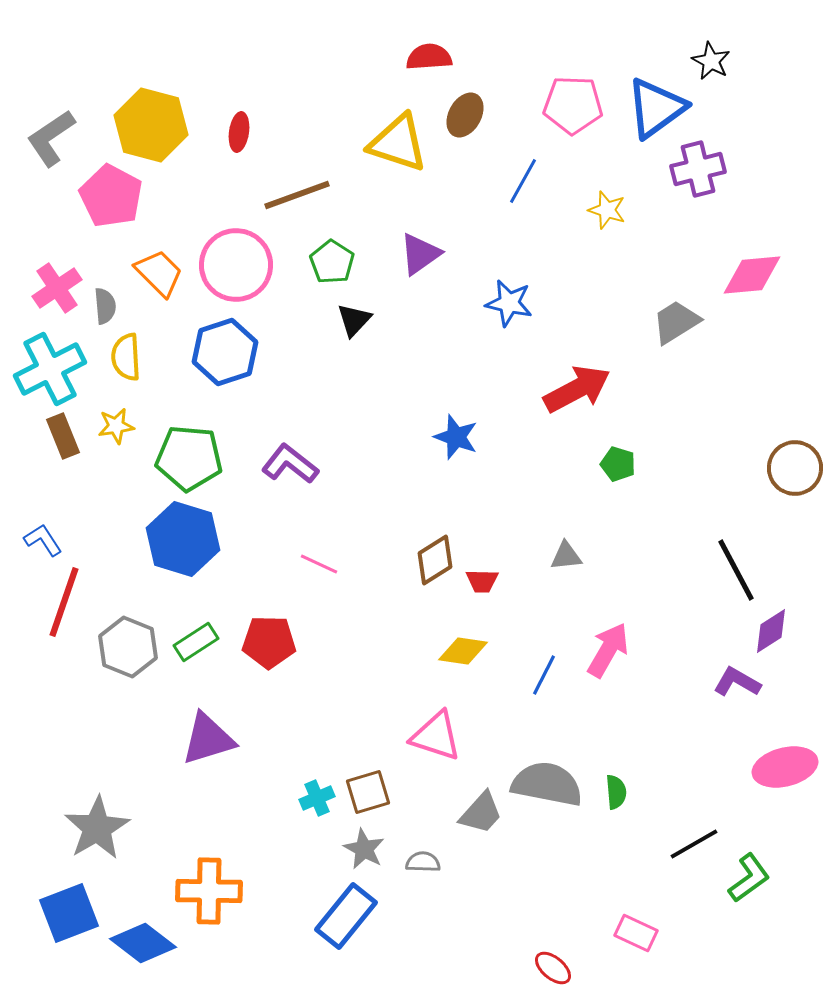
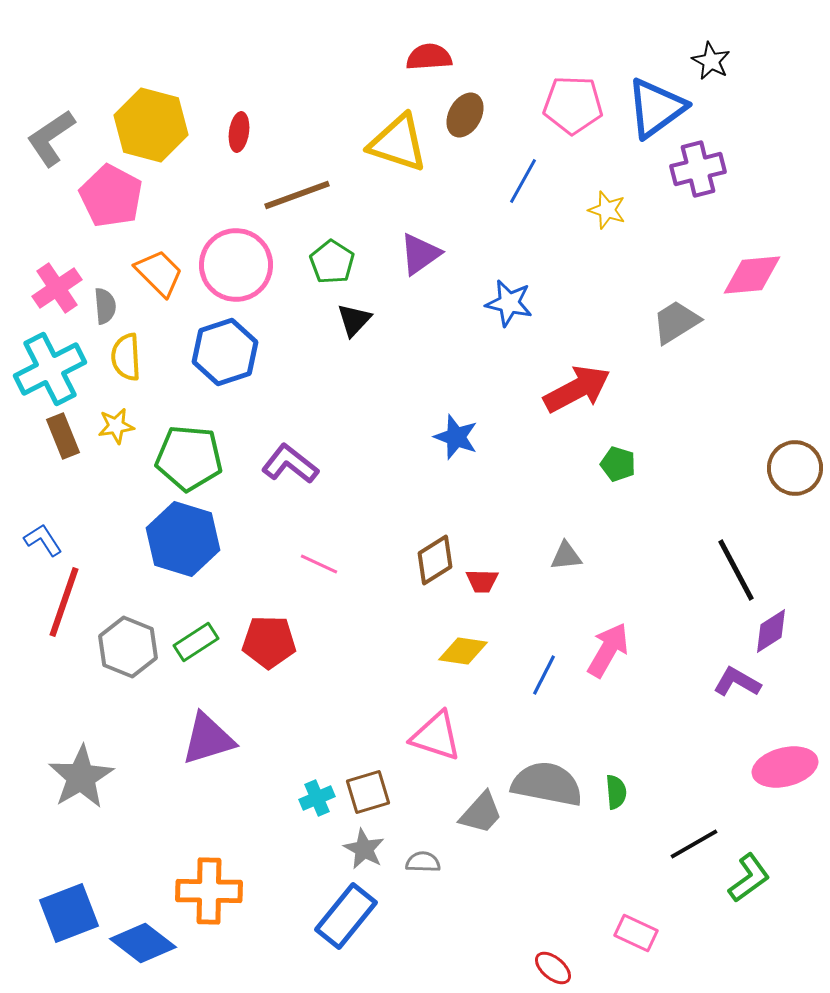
gray star at (97, 828): moved 16 px left, 51 px up
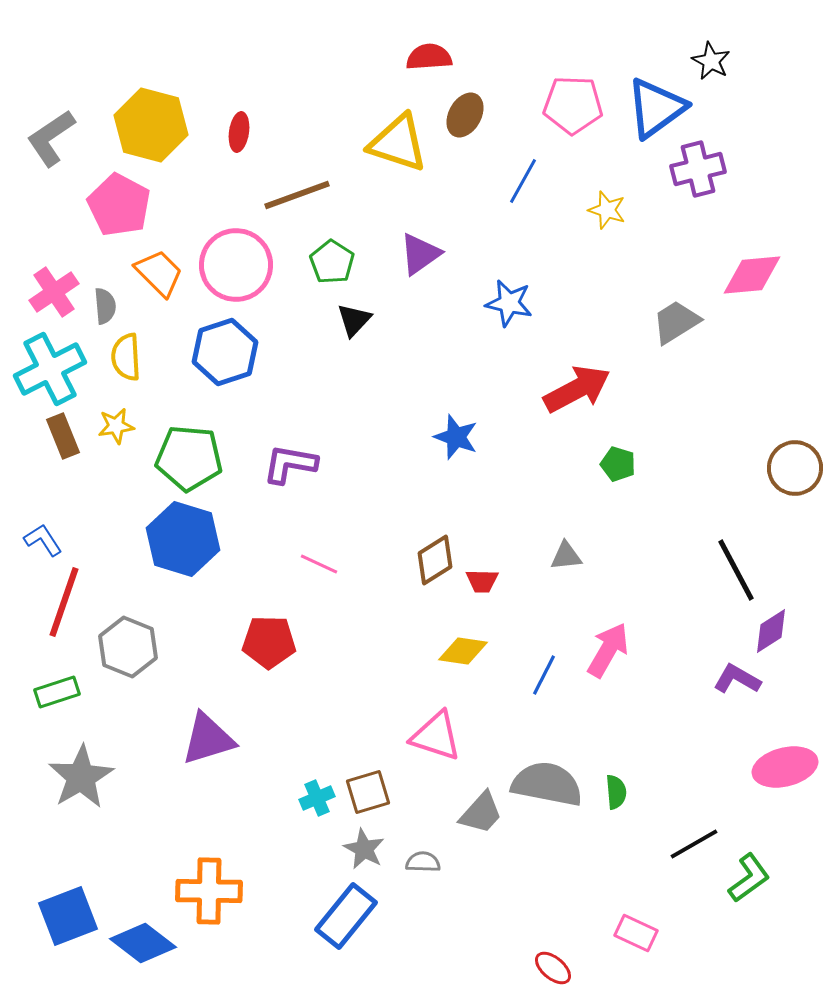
pink pentagon at (111, 196): moved 8 px right, 9 px down
pink cross at (57, 288): moved 3 px left, 4 px down
purple L-shape at (290, 464): rotated 28 degrees counterclockwise
green rectangle at (196, 642): moved 139 px left, 50 px down; rotated 15 degrees clockwise
purple L-shape at (737, 682): moved 3 px up
blue square at (69, 913): moved 1 px left, 3 px down
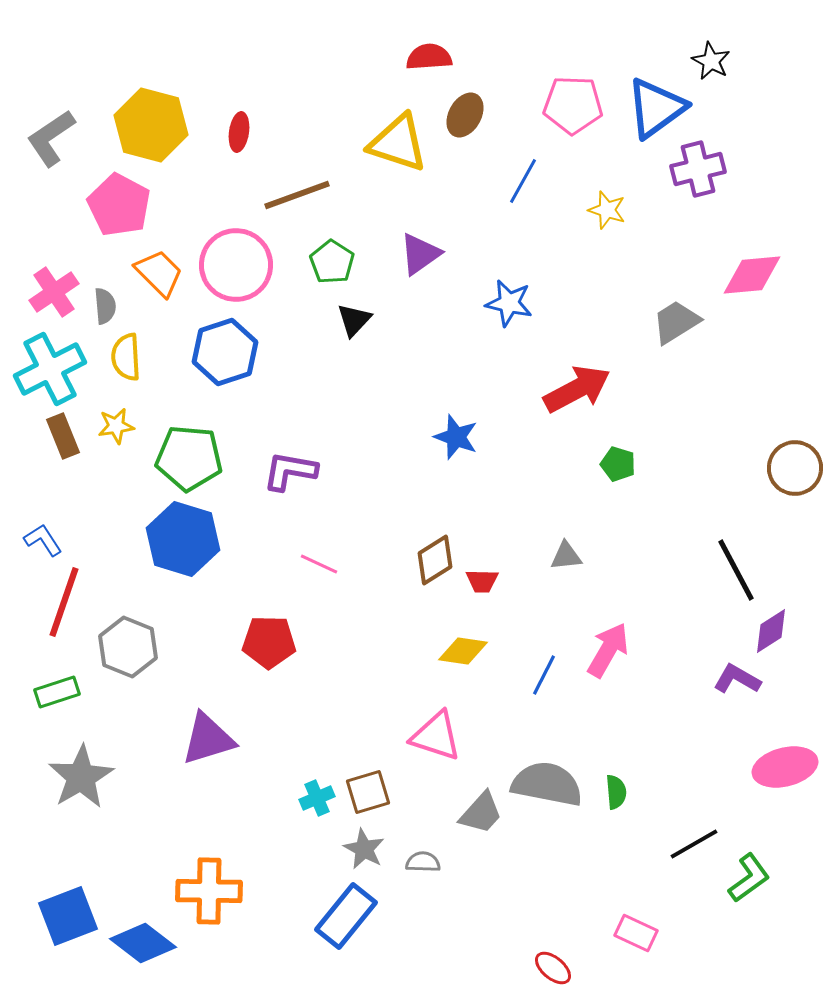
purple L-shape at (290, 464): moved 7 px down
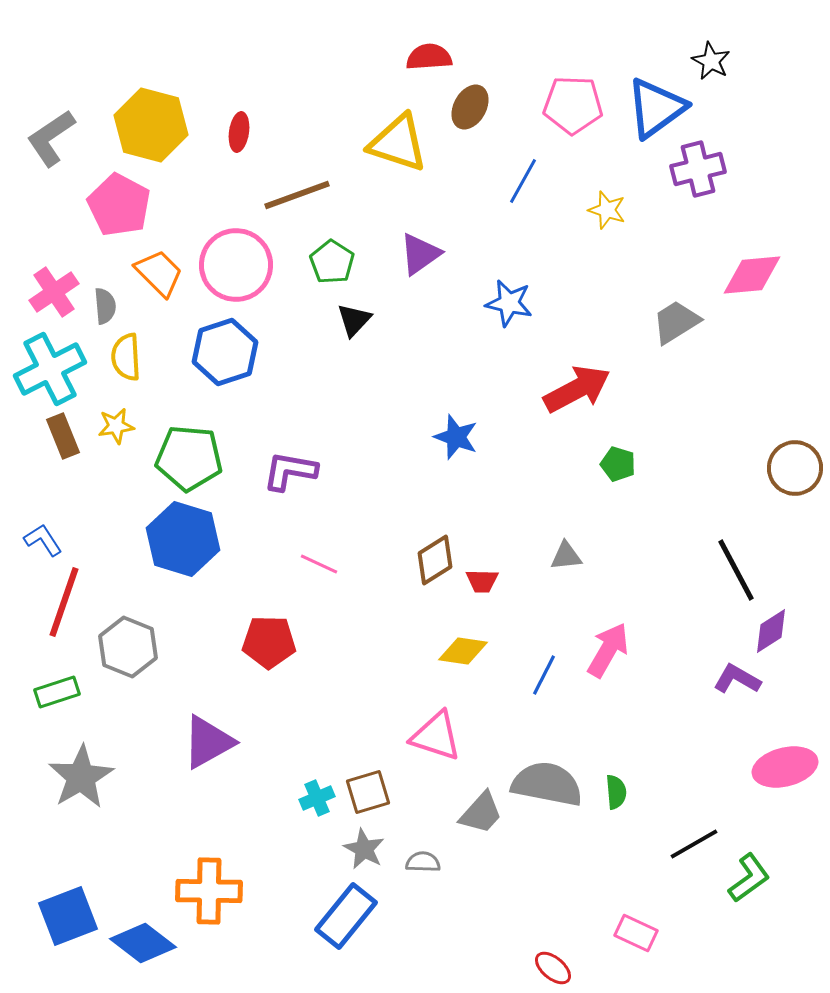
brown ellipse at (465, 115): moved 5 px right, 8 px up
purple triangle at (208, 739): moved 3 px down; rotated 12 degrees counterclockwise
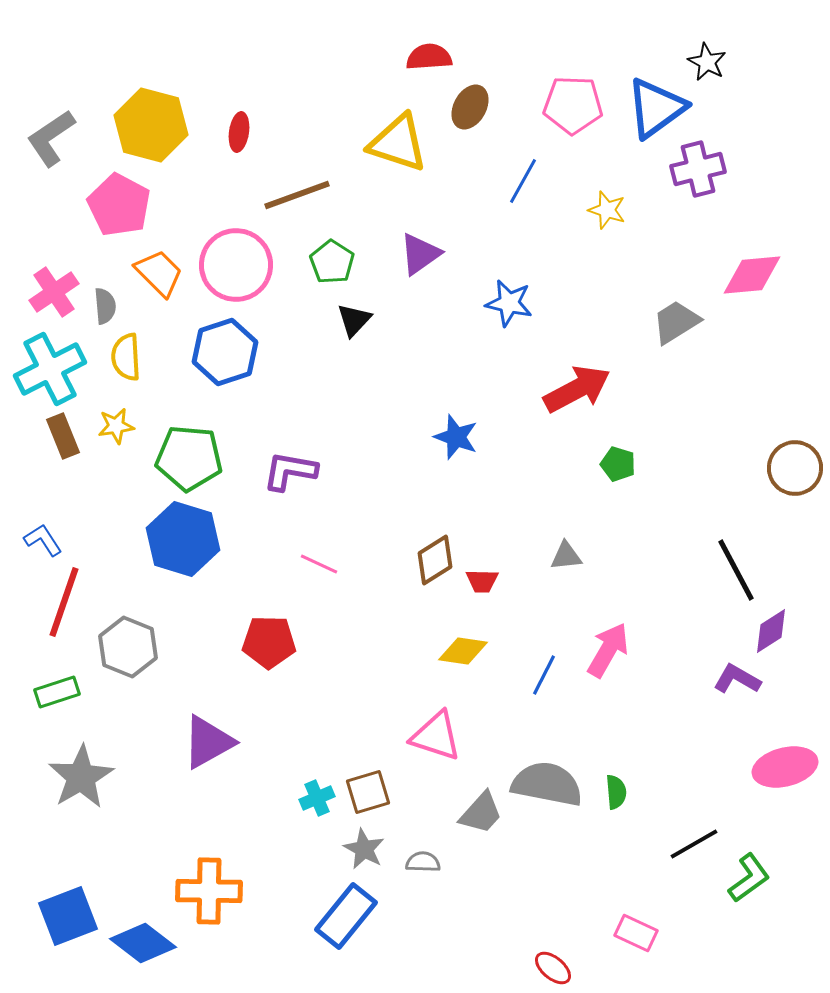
black star at (711, 61): moved 4 px left, 1 px down
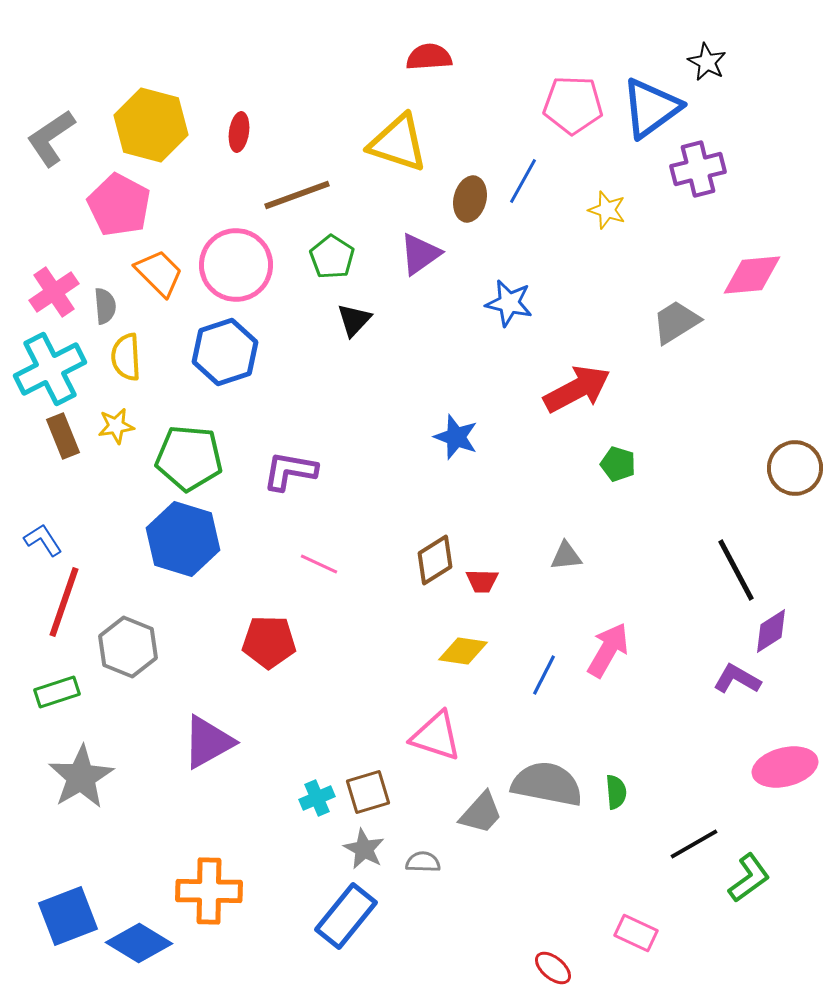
brown ellipse at (470, 107): moved 92 px down; rotated 15 degrees counterclockwise
blue triangle at (656, 108): moved 5 px left
green pentagon at (332, 262): moved 5 px up
blue diamond at (143, 943): moved 4 px left; rotated 6 degrees counterclockwise
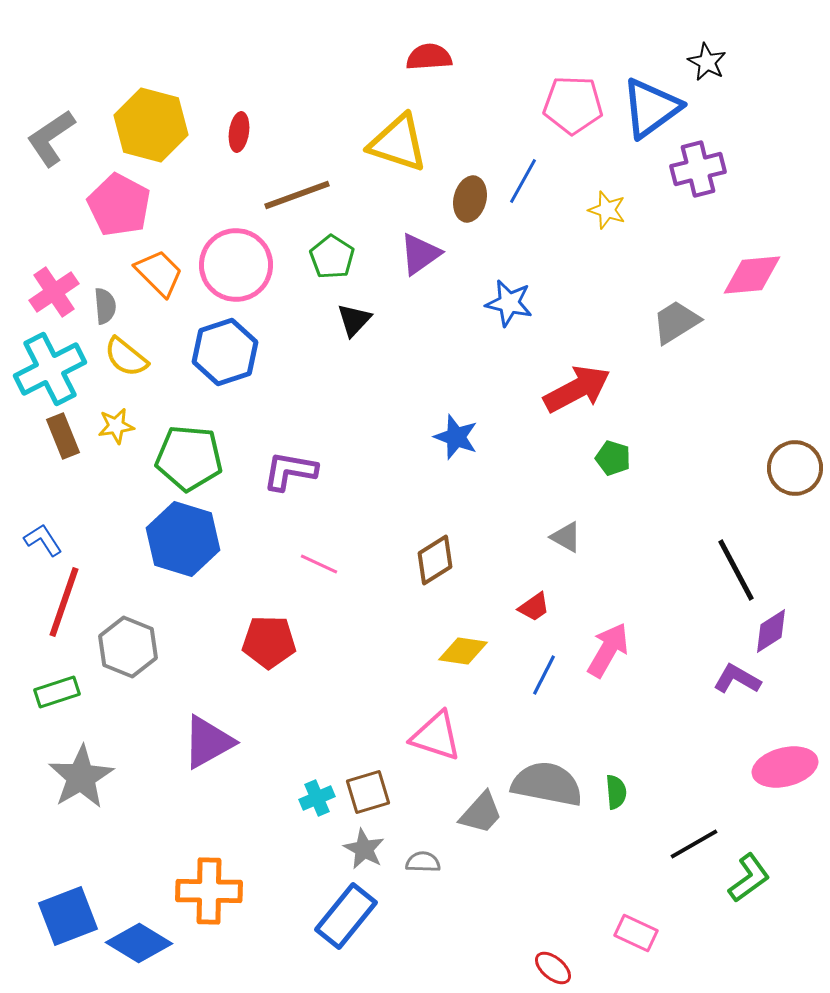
yellow semicircle at (126, 357): rotated 48 degrees counterclockwise
green pentagon at (618, 464): moved 5 px left, 6 px up
gray triangle at (566, 556): moved 19 px up; rotated 36 degrees clockwise
red trapezoid at (482, 581): moved 52 px right, 26 px down; rotated 36 degrees counterclockwise
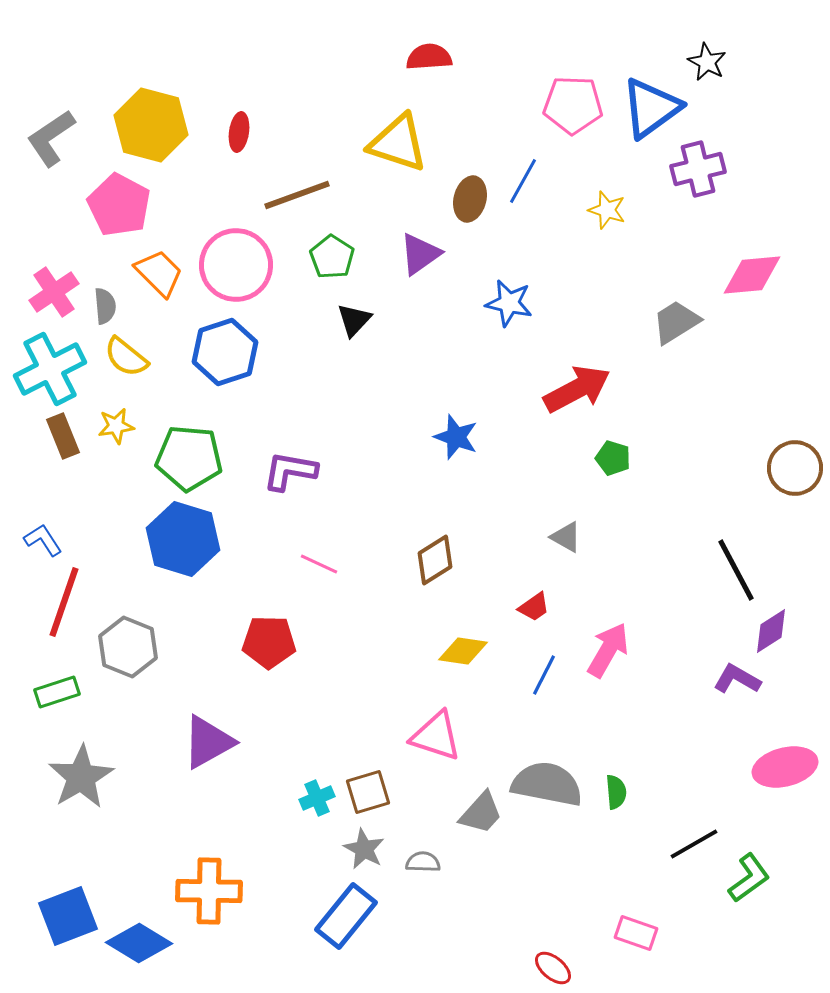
pink rectangle at (636, 933): rotated 6 degrees counterclockwise
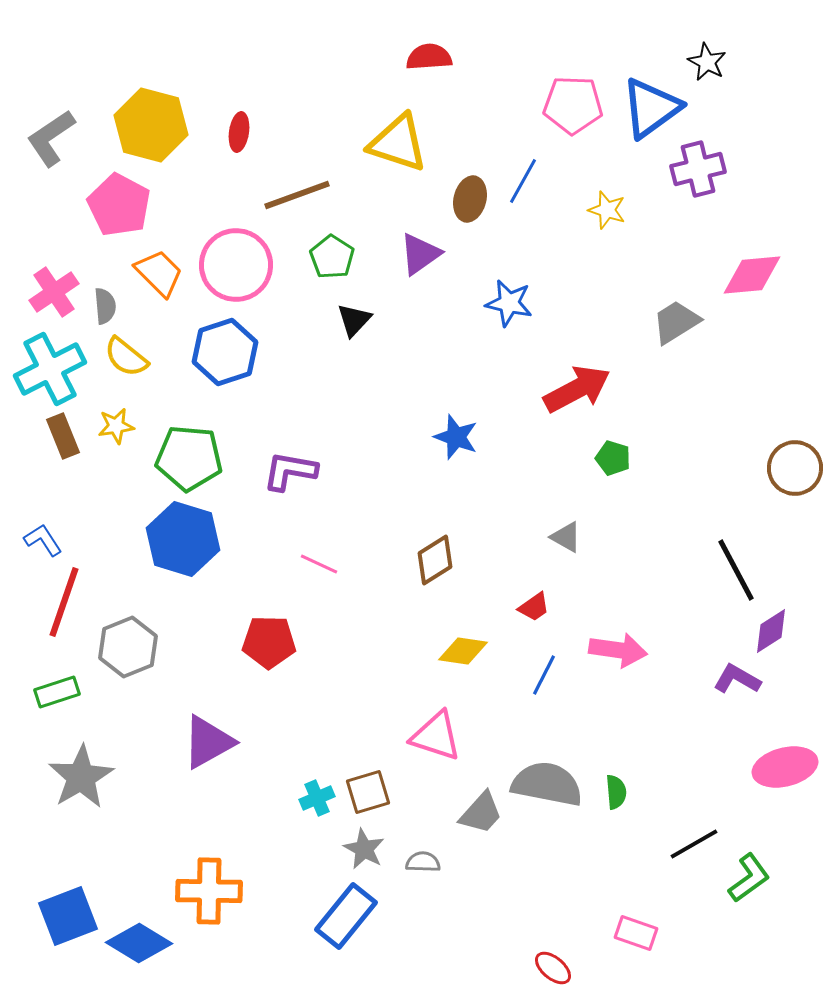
gray hexagon at (128, 647): rotated 16 degrees clockwise
pink arrow at (608, 650): moved 10 px right; rotated 68 degrees clockwise
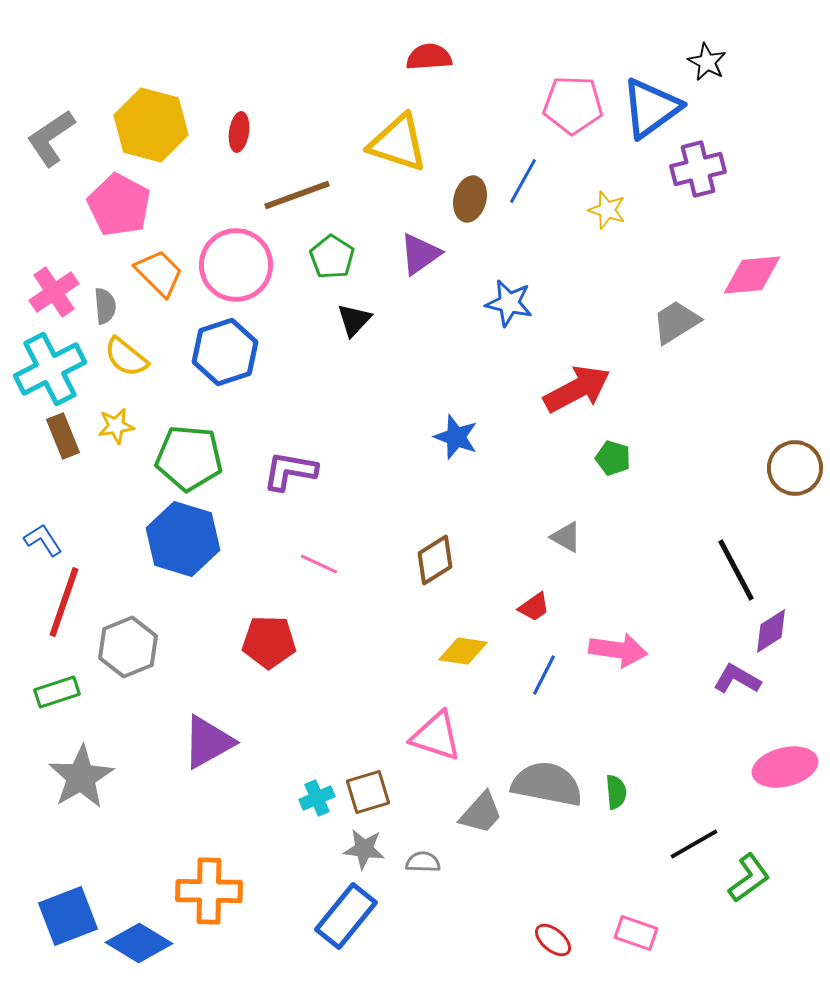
gray star at (364, 849): rotated 21 degrees counterclockwise
red ellipse at (553, 968): moved 28 px up
